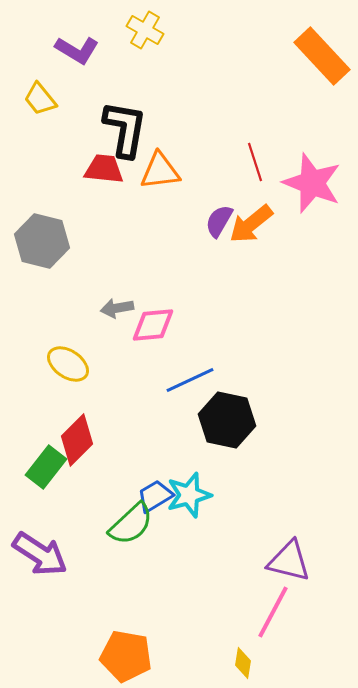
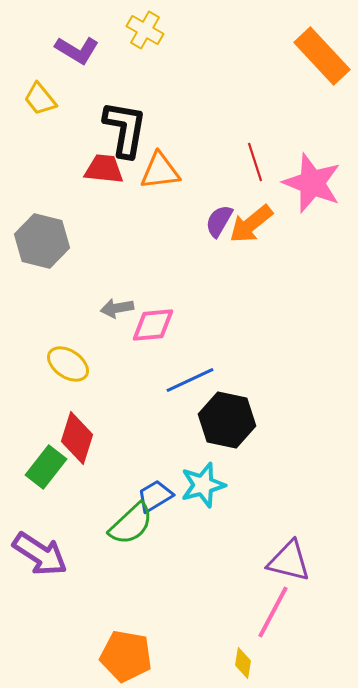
red diamond: moved 2 px up; rotated 27 degrees counterclockwise
cyan star: moved 14 px right, 10 px up
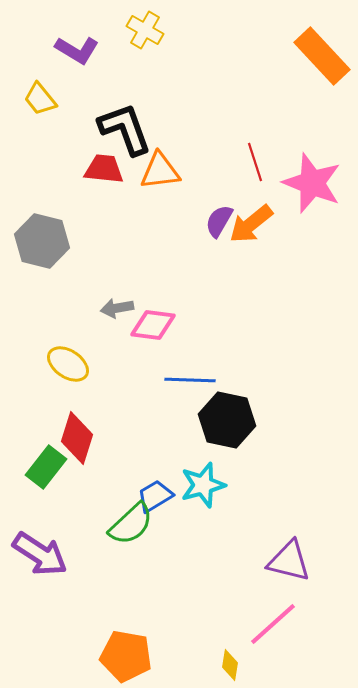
black L-shape: rotated 30 degrees counterclockwise
pink diamond: rotated 12 degrees clockwise
blue line: rotated 27 degrees clockwise
pink line: moved 12 px down; rotated 20 degrees clockwise
yellow diamond: moved 13 px left, 2 px down
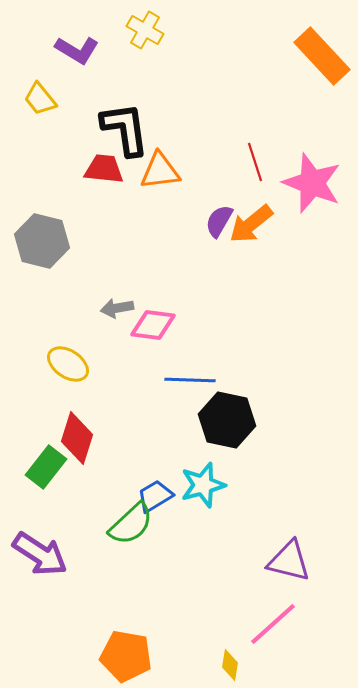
black L-shape: rotated 12 degrees clockwise
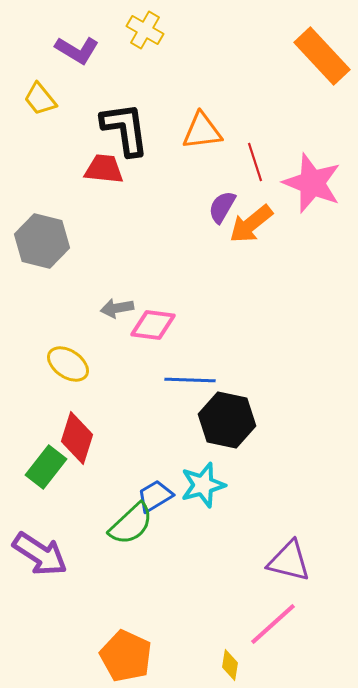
orange triangle: moved 42 px right, 40 px up
purple semicircle: moved 3 px right, 14 px up
orange pentagon: rotated 15 degrees clockwise
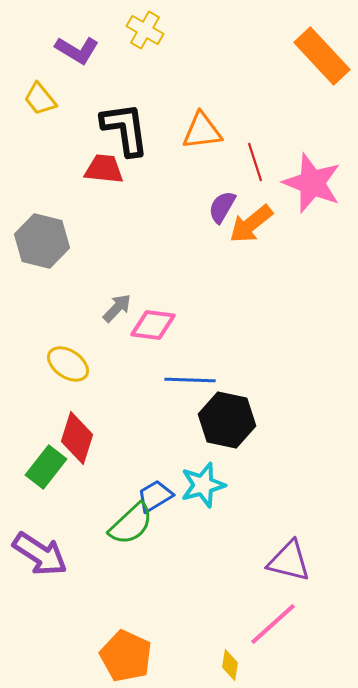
gray arrow: rotated 144 degrees clockwise
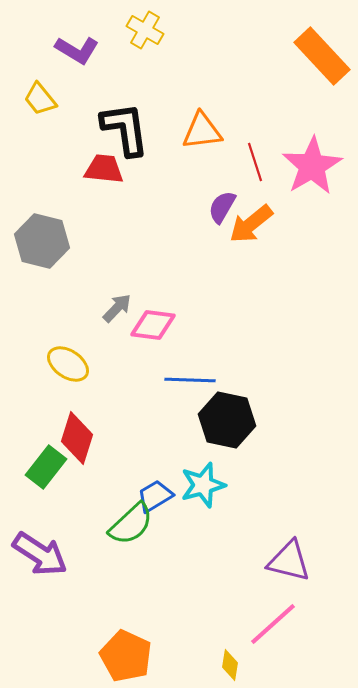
pink star: moved 17 px up; rotated 20 degrees clockwise
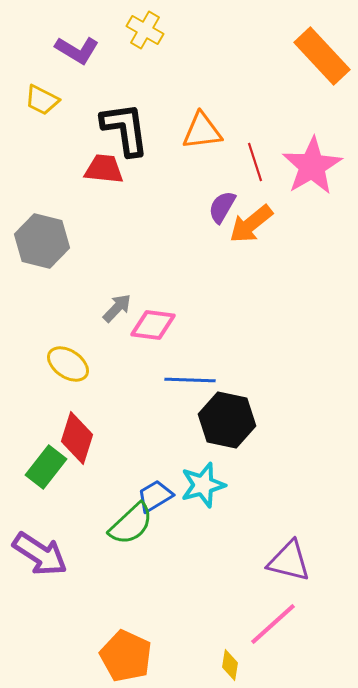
yellow trapezoid: moved 2 px right, 1 px down; rotated 24 degrees counterclockwise
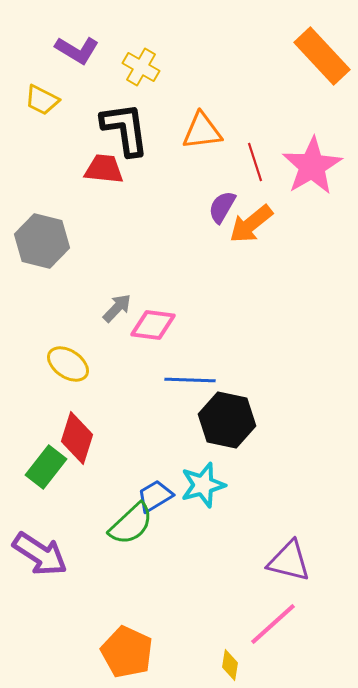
yellow cross: moved 4 px left, 37 px down
orange pentagon: moved 1 px right, 4 px up
